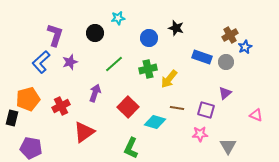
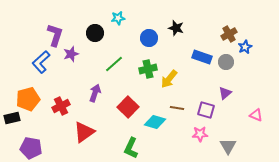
brown cross: moved 1 px left, 1 px up
purple star: moved 1 px right, 8 px up
black rectangle: rotated 63 degrees clockwise
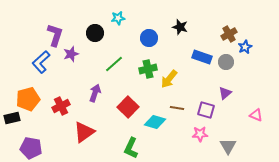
black star: moved 4 px right, 1 px up
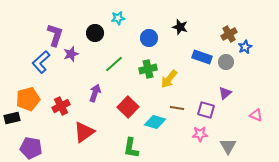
green L-shape: rotated 15 degrees counterclockwise
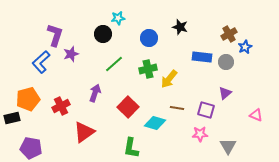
black circle: moved 8 px right, 1 px down
blue rectangle: rotated 12 degrees counterclockwise
cyan diamond: moved 1 px down
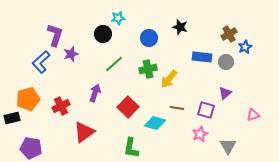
pink triangle: moved 3 px left; rotated 40 degrees counterclockwise
pink star: rotated 21 degrees counterclockwise
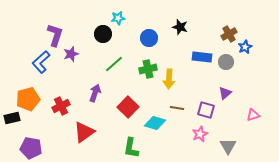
yellow arrow: rotated 36 degrees counterclockwise
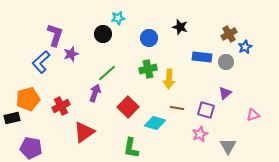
green line: moved 7 px left, 9 px down
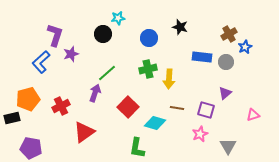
green L-shape: moved 6 px right
